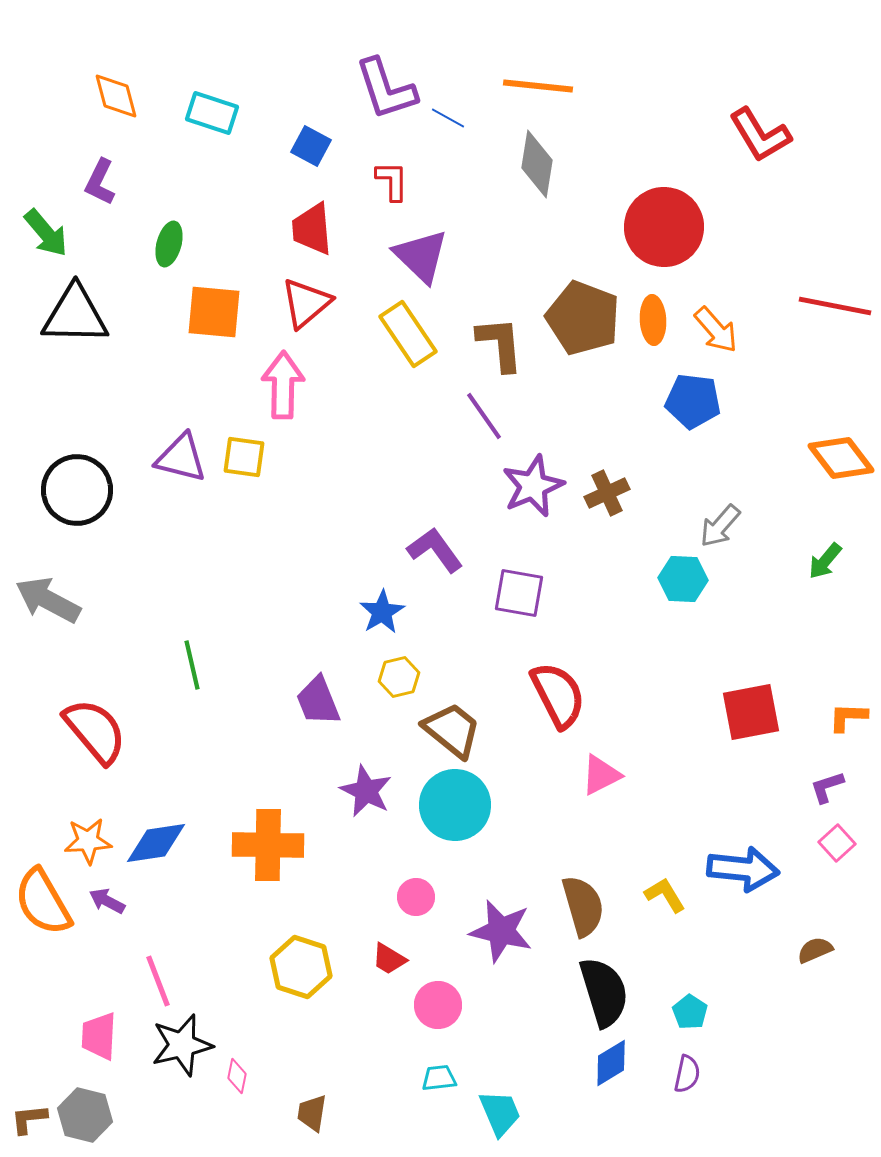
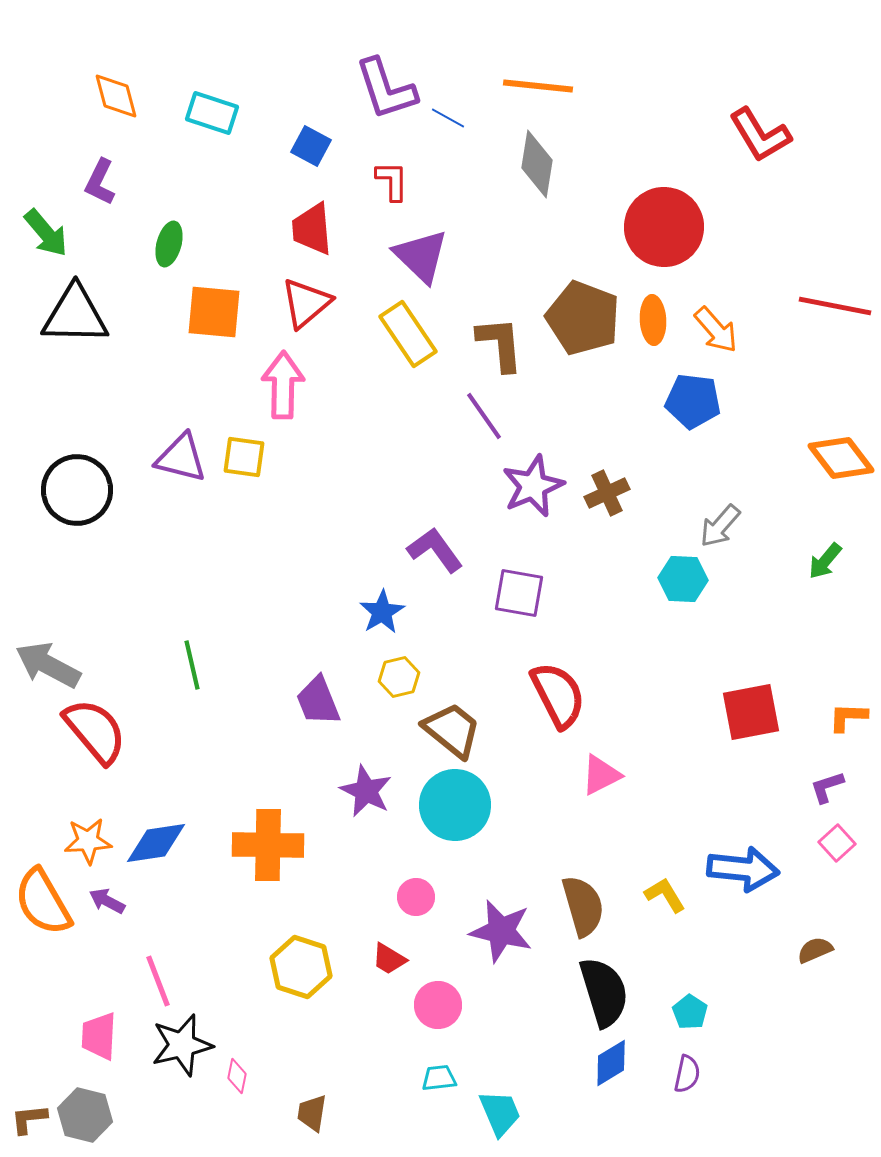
gray arrow at (48, 600): moved 65 px down
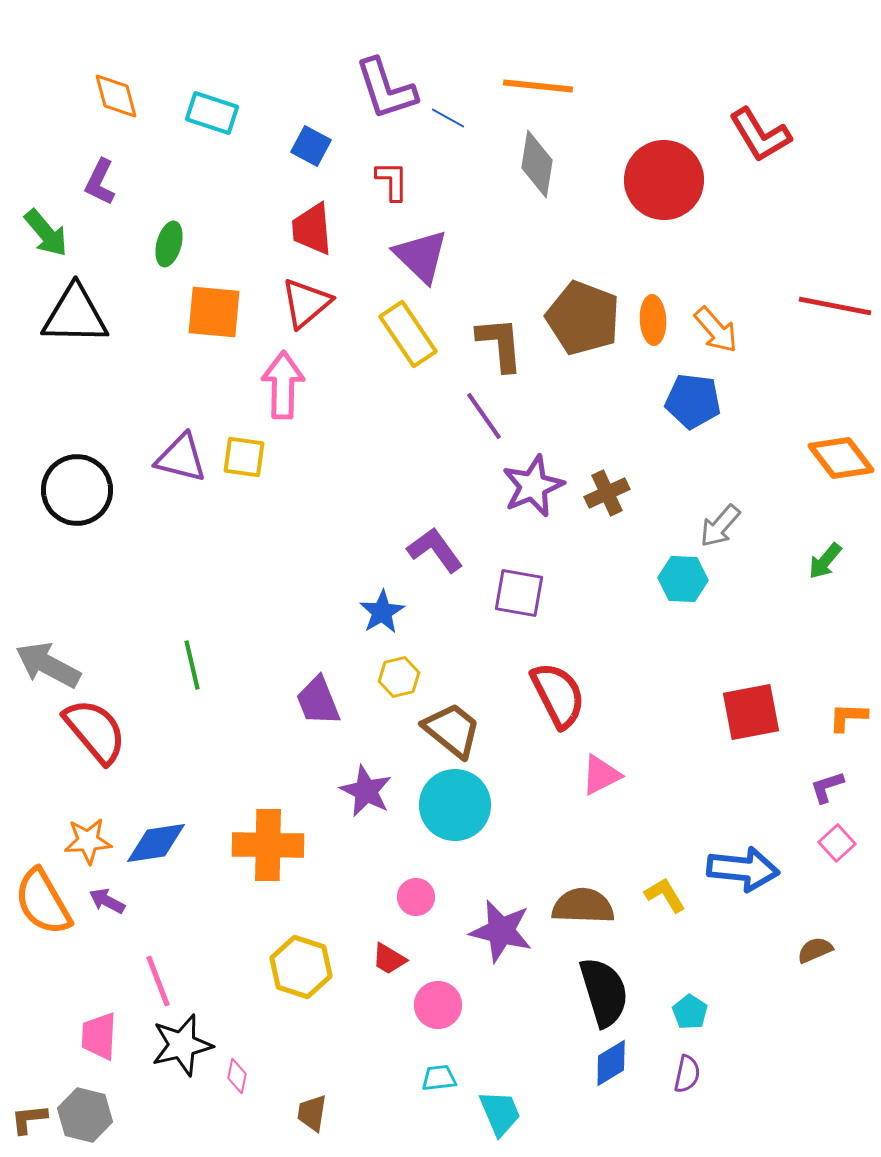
red circle at (664, 227): moved 47 px up
brown semicircle at (583, 906): rotated 72 degrees counterclockwise
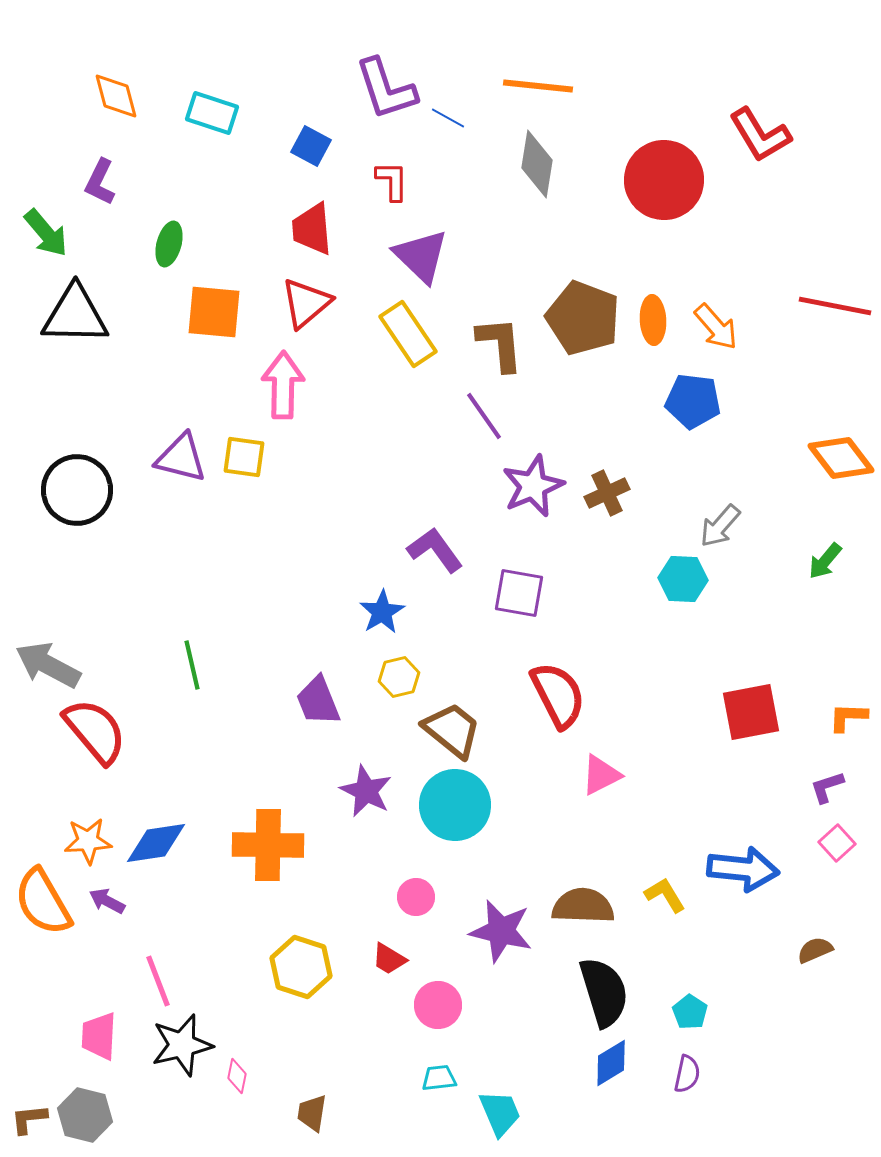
orange arrow at (716, 330): moved 3 px up
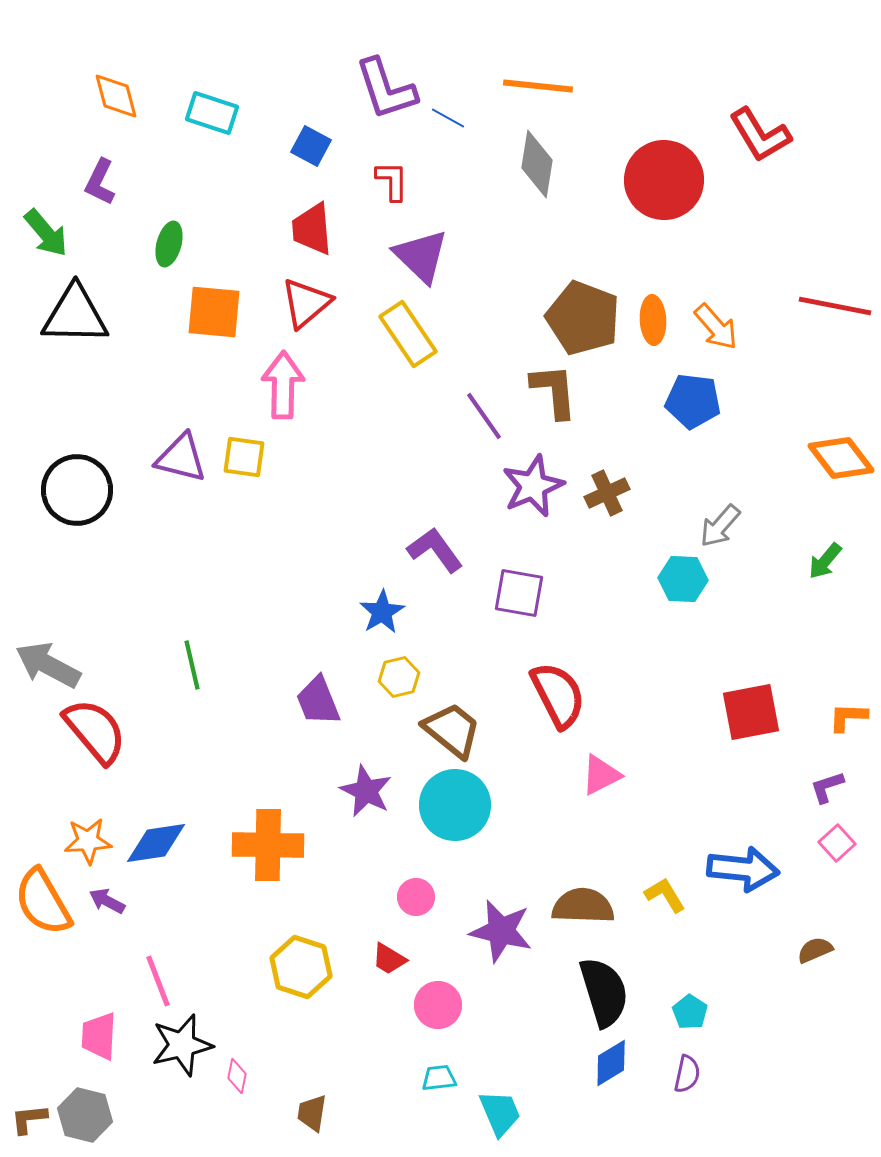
brown L-shape at (500, 344): moved 54 px right, 47 px down
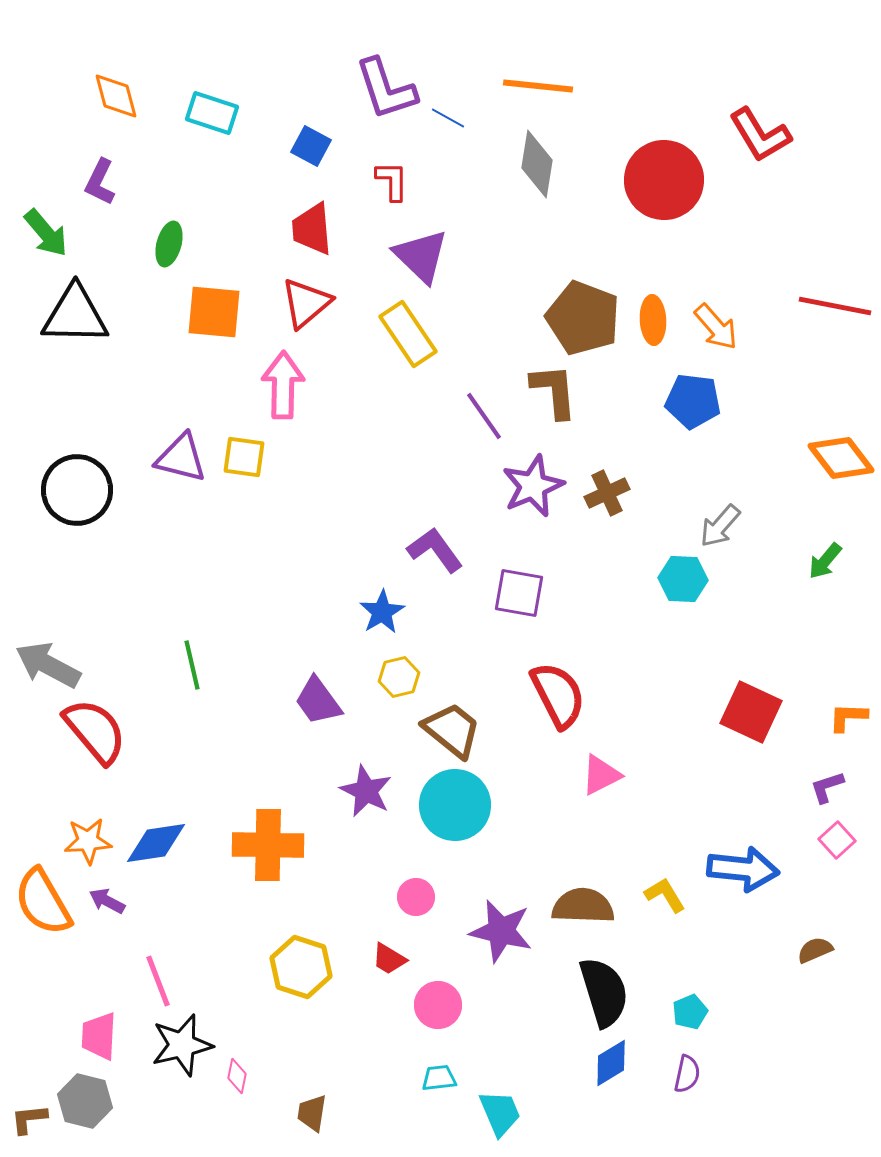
purple trapezoid at (318, 701): rotated 14 degrees counterclockwise
red square at (751, 712): rotated 36 degrees clockwise
pink square at (837, 843): moved 3 px up
cyan pentagon at (690, 1012): rotated 16 degrees clockwise
gray hexagon at (85, 1115): moved 14 px up
